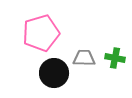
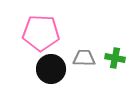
pink pentagon: rotated 18 degrees clockwise
black circle: moved 3 px left, 4 px up
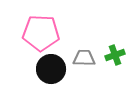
green cross: moved 3 px up; rotated 30 degrees counterclockwise
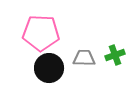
black circle: moved 2 px left, 1 px up
